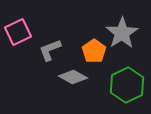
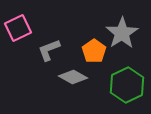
pink square: moved 4 px up
gray L-shape: moved 1 px left
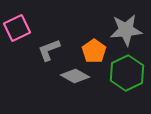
pink square: moved 1 px left
gray star: moved 4 px right, 3 px up; rotated 28 degrees clockwise
gray diamond: moved 2 px right, 1 px up
green hexagon: moved 12 px up
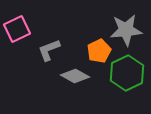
pink square: moved 1 px down
orange pentagon: moved 5 px right; rotated 10 degrees clockwise
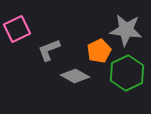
gray star: rotated 12 degrees clockwise
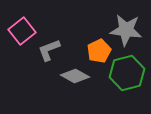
pink square: moved 5 px right, 2 px down; rotated 12 degrees counterclockwise
green hexagon: rotated 12 degrees clockwise
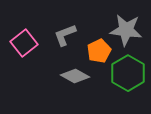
pink square: moved 2 px right, 12 px down
gray L-shape: moved 16 px right, 15 px up
green hexagon: moved 1 px right; rotated 16 degrees counterclockwise
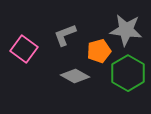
pink square: moved 6 px down; rotated 16 degrees counterclockwise
orange pentagon: rotated 10 degrees clockwise
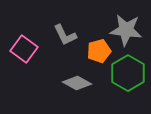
gray L-shape: rotated 95 degrees counterclockwise
gray diamond: moved 2 px right, 7 px down
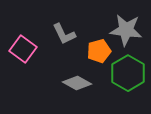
gray L-shape: moved 1 px left, 1 px up
pink square: moved 1 px left
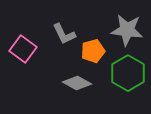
gray star: moved 1 px right
orange pentagon: moved 6 px left
